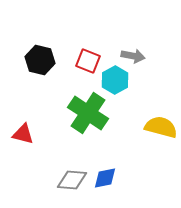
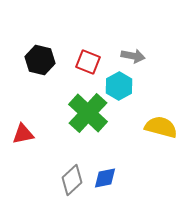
red square: moved 1 px down
cyan hexagon: moved 4 px right, 6 px down
green cross: rotated 9 degrees clockwise
red triangle: rotated 25 degrees counterclockwise
gray diamond: rotated 48 degrees counterclockwise
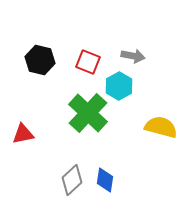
blue diamond: moved 2 px down; rotated 70 degrees counterclockwise
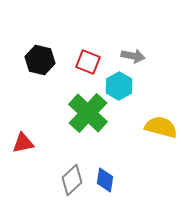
red triangle: moved 9 px down
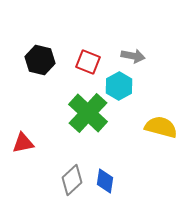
blue diamond: moved 1 px down
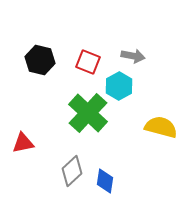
gray diamond: moved 9 px up
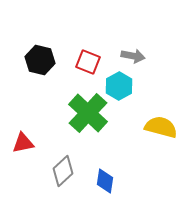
gray diamond: moved 9 px left
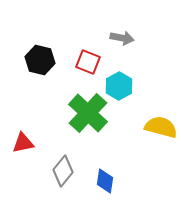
gray arrow: moved 11 px left, 18 px up
gray diamond: rotated 8 degrees counterclockwise
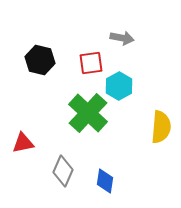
red square: moved 3 px right, 1 px down; rotated 30 degrees counterclockwise
yellow semicircle: rotated 80 degrees clockwise
gray diamond: rotated 16 degrees counterclockwise
